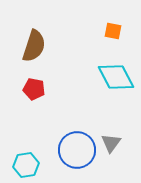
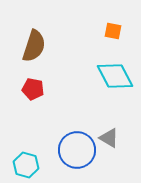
cyan diamond: moved 1 px left, 1 px up
red pentagon: moved 1 px left
gray triangle: moved 2 px left, 5 px up; rotated 35 degrees counterclockwise
cyan hexagon: rotated 25 degrees clockwise
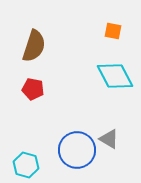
gray triangle: moved 1 px down
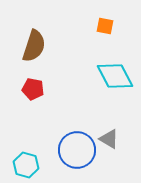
orange square: moved 8 px left, 5 px up
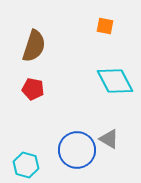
cyan diamond: moved 5 px down
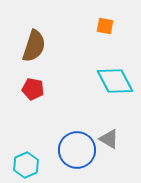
cyan hexagon: rotated 20 degrees clockwise
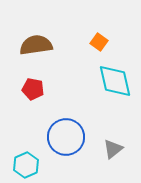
orange square: moved 6 px left, 16 px down; rotated 24 degrees clockwise
brown semicircle: moved 2 px right, 1 px up; rotated 116 degrees counterclockwise
cyan diamond: rotated 15 degrees clockwise
gray triangle: moved 4 px right, 10 px down; rotated 50 degrees clockwise
blue circle: moved 11 px left, 13 px up
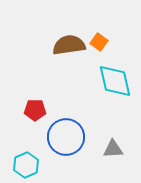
brown semicircle: moved 33 px right
red pentagon: moved 2 px right, 21 px down; rotated 10 degrees counterclockwise
gray triangle: rotated 35 degrees clockwise
